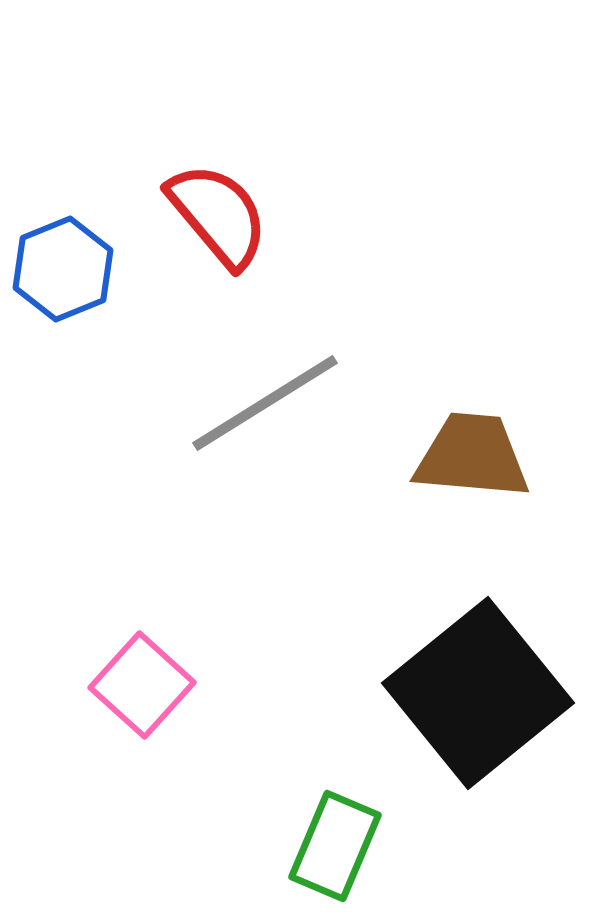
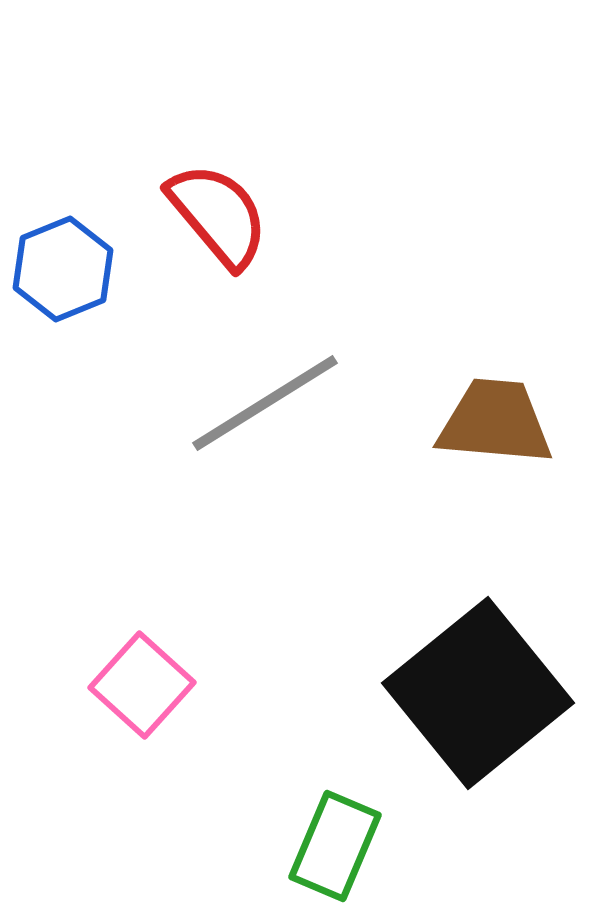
brown trapezoid: moved 23 px right, 34 px up
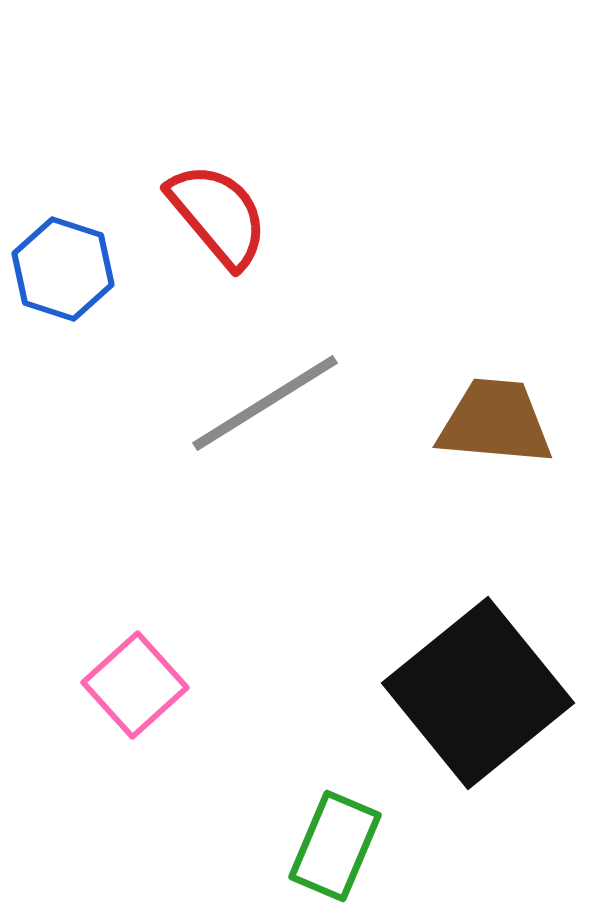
blue hexagon: rotated 20 degrees counterclockwise
pink square: moved 7 px left; rotated 6 degrees clockwise
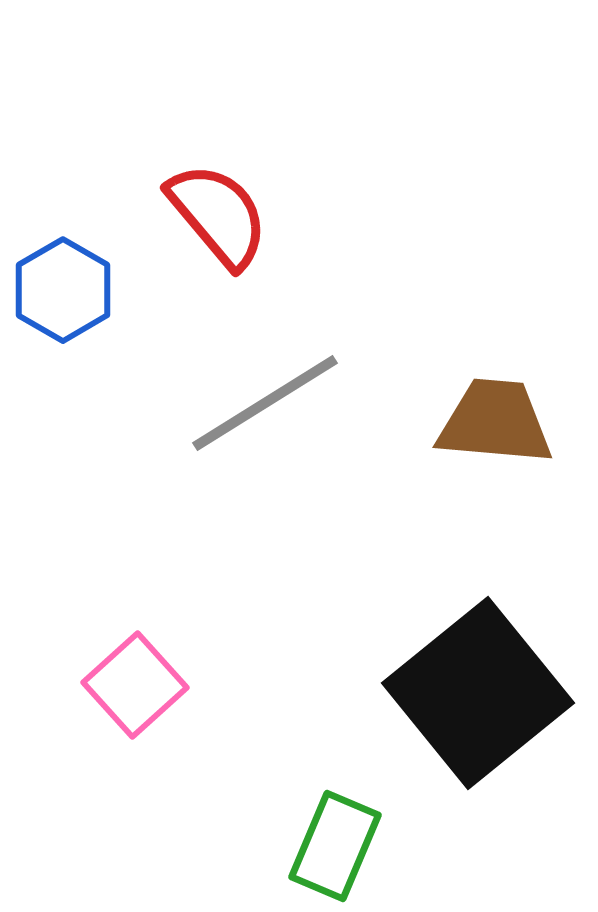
blue hexagon: moved 21 px down; rotated 12 degrees clockwise
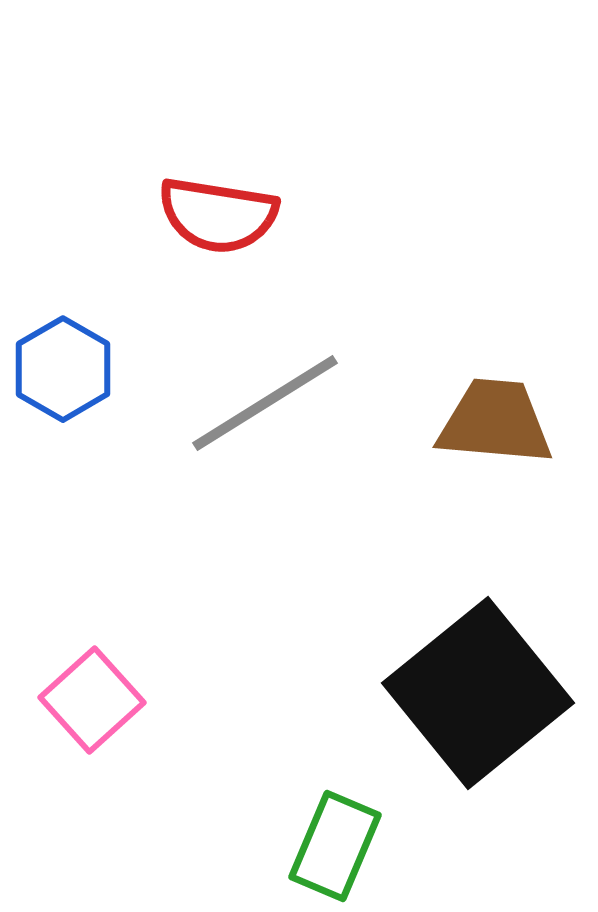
red semicircle: rotated 139 degrees clockwise
blue hexagon: moved 79 px down
pink square: moved 43 px left, 15 px down
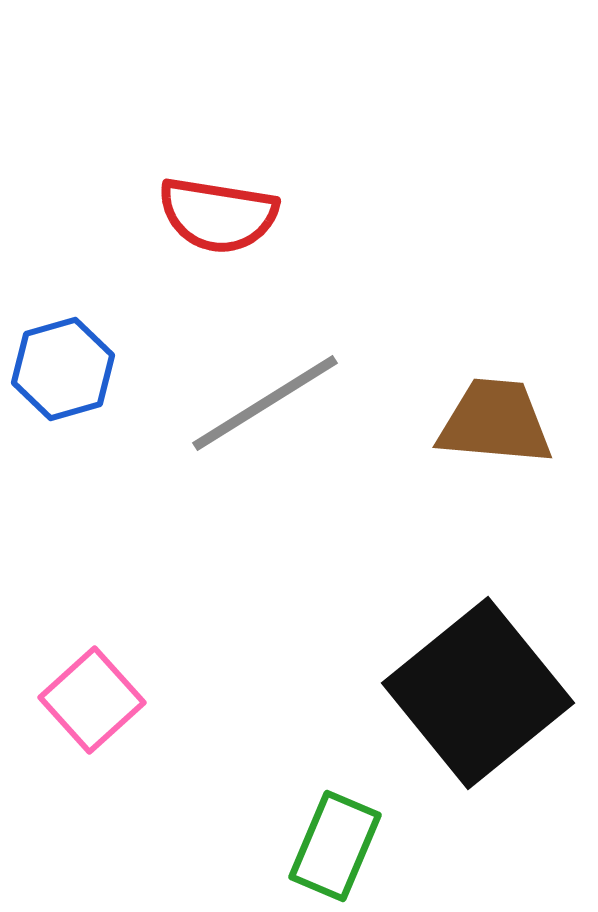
blue hexagon: rotated 14 degrees clockwise
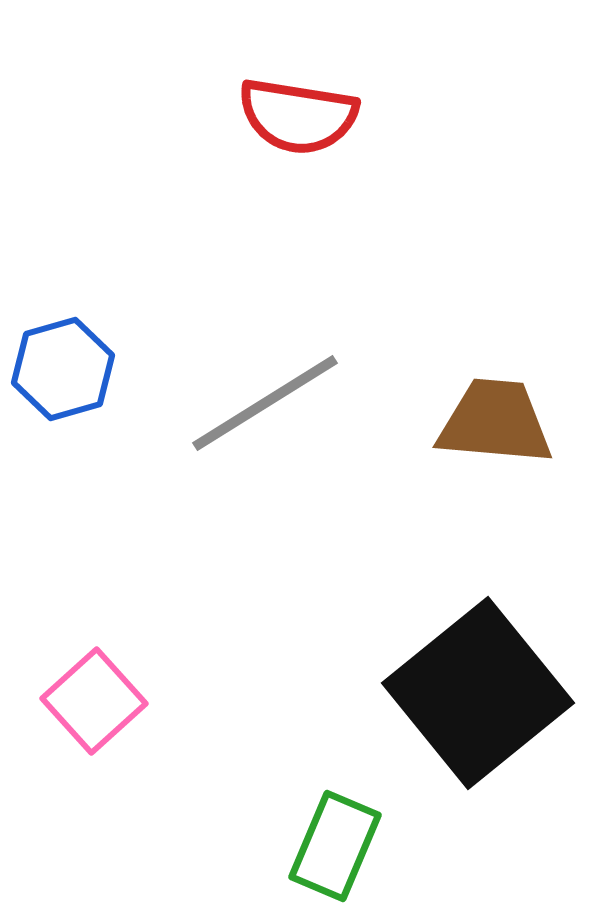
red semicircle: moved 80 px right, 99 px up
pink square: moved 2 px right, 1 px down
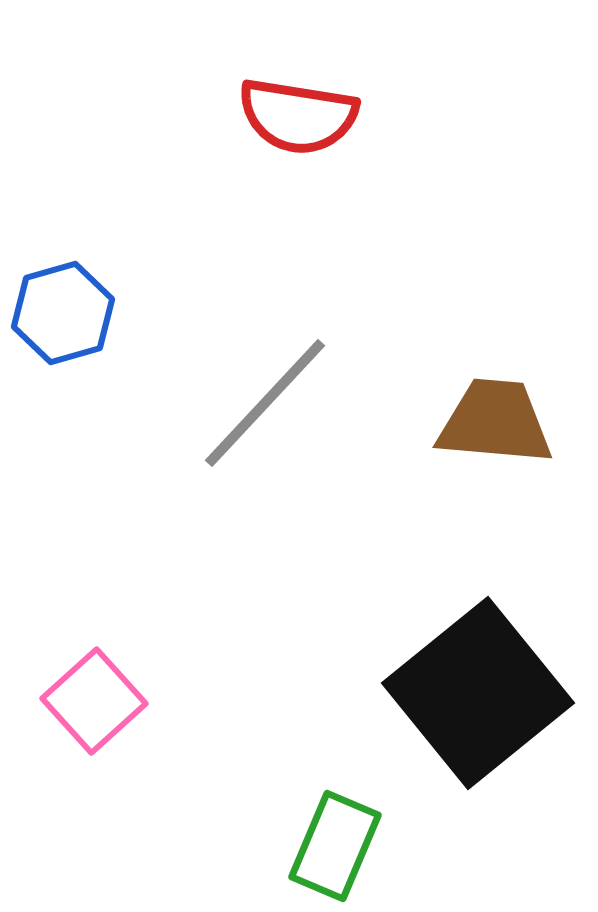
blue hexagon: moved 56 px up
gray line: rotated 15 degrees counterclockwise
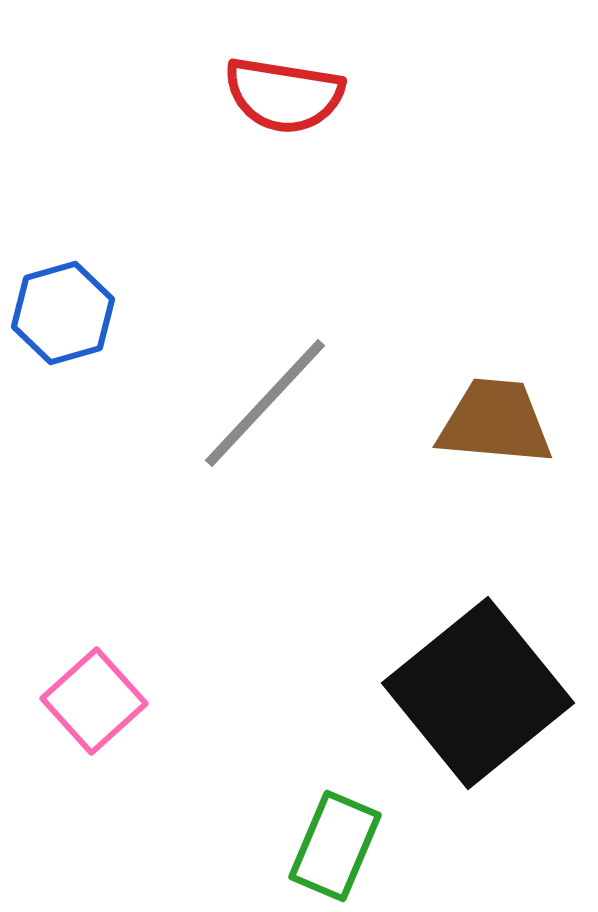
red semicircle: moved 14 px left, 21 px up
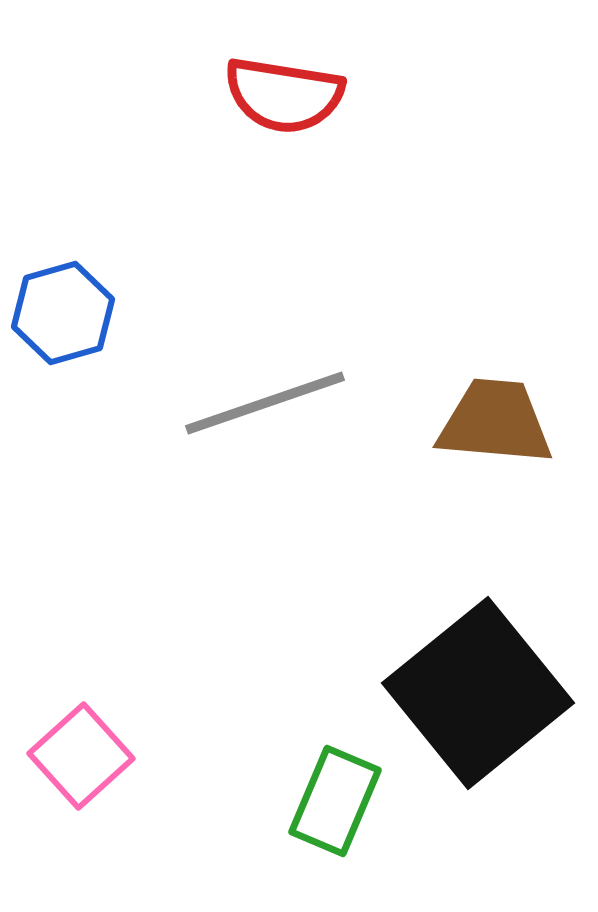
gray line: rotated 28 degrees clockwise
pink square: moved 13 px left, 55 px down
green rectangle: moved 45 px up
